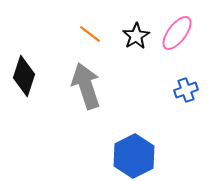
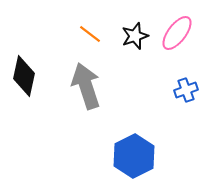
black star: moved 1 px left; rotated 12 degrees clockwise
black diamond: rotated 6 degrees counterclockwise
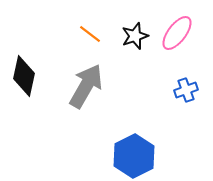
gray arrow: rotated 48 degrees clockwise
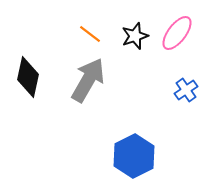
black diamond: moved 4 px right, 1 px down
gray arrow: moved 2 px right, 6 px up
blue cross: rotated 15 degrees counterclockwise
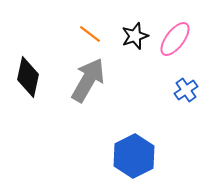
pink ellipse: moved 2 px left, 6 px down
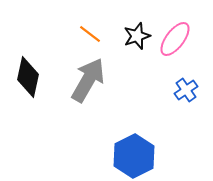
black star: moved 2 px right
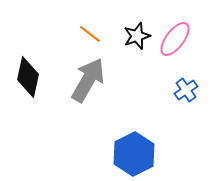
blue hexagon: moved 2 px up
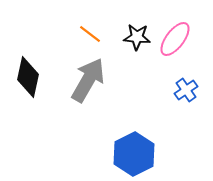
black star: moved 1 px down; rotated 24 degrees clockwise
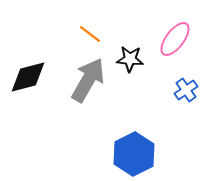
black star: moved 7 px left, 22 px down
black diamond: rotated 63 degrees clockwise
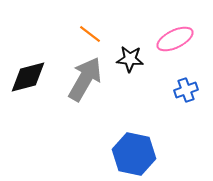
pink ellipse: rotated 27 degrees clockwise
gray arrow: moved 3 px left, 1 px up
blue cross: rotated 15 degrees clockwise
blue hexagon: rotated 21 degrees counterclockwise
